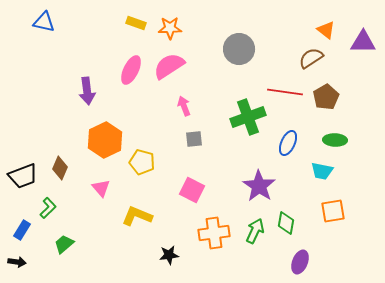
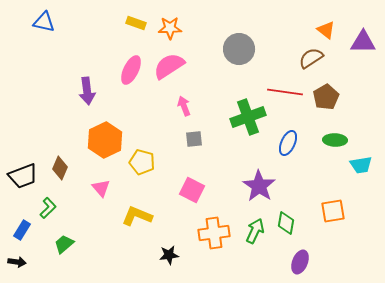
cyan trapezoid: moved 39 px right, 6 px up; rotated 20 degrees counterclockwise
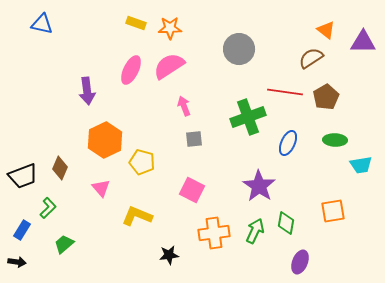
blue triangle: moved 2 px left, 2 px down
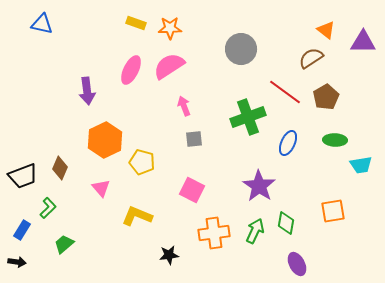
gray circle: moved 2 px right
red line: rotated 28 degrees clockwise
purple ellipse: moved 3 px left, 2 px down; rotated 50 degrees counterclockwise
